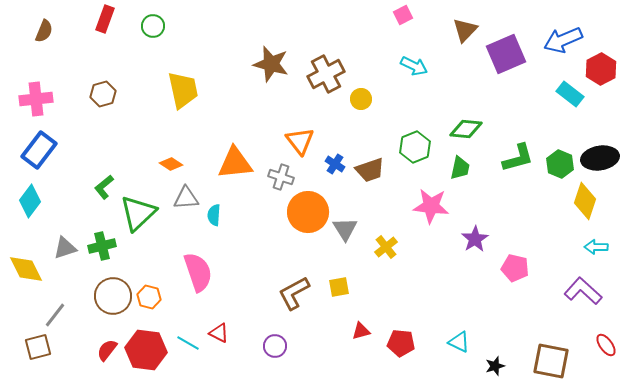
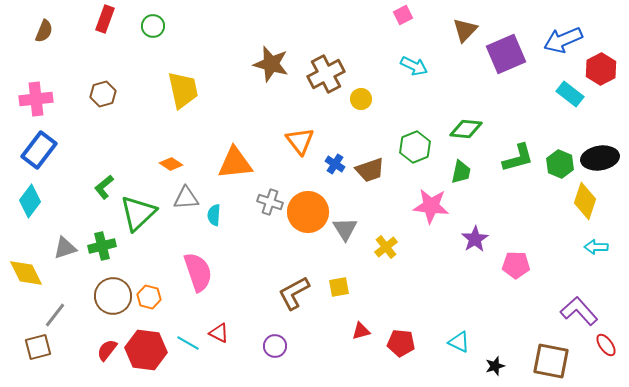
green trapezoid at (460, 168): moved 1 px right, 4 px down
gray cross at (281, 177): moved 11 px left, 25 px down
pink pentagon at (515, 268): moved 1 px right, 3 px up; rotated 12 degrees counterclockwise
yellow diamond at (26, 269): moved 4 px down
purple L-shape at (583, 291): moved 4 px left, 20 px down; rotated 6 degrees clockwise
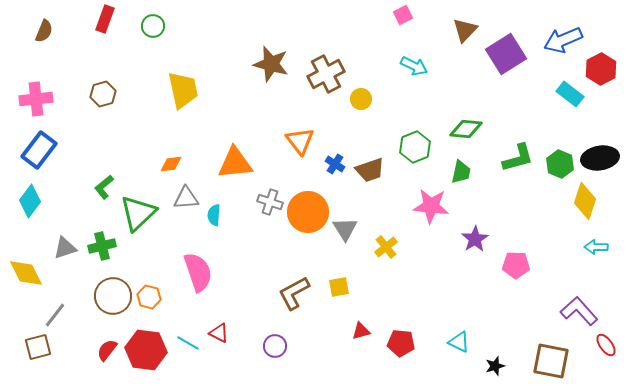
purple square at (506, 54): rotated 9 degrees counterclockwise
orange diamond at (171, 164): rotated 40 degrees counterclockwise
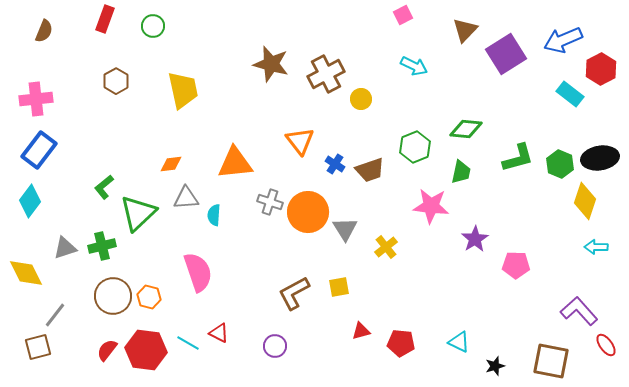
brown hexagon at (103, 94): moved 13 px right, 13 px up; rotated 15 degrees counterclockwise
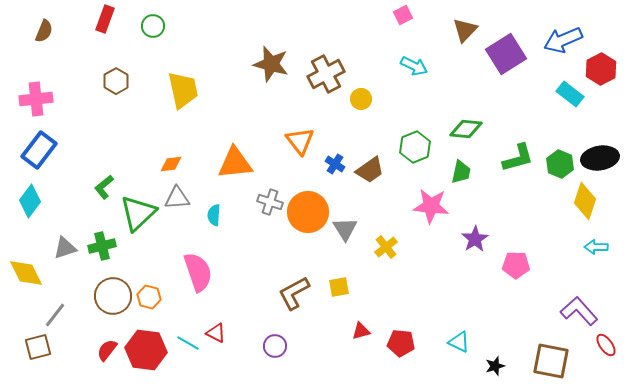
brown trapezoid at (370, 170): rotated 16 degrees counterclockwise
gray triangle at (186, 198): moved 9 px left
red triangle at (219, 333): moved 3 px left
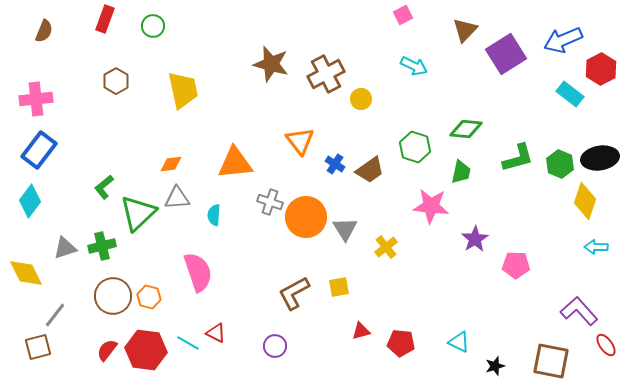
green hexagon at (415, 147): rotated 20 degrees counterclockwise
orange circle at (308, 212): moved 2 px left, 5 px down
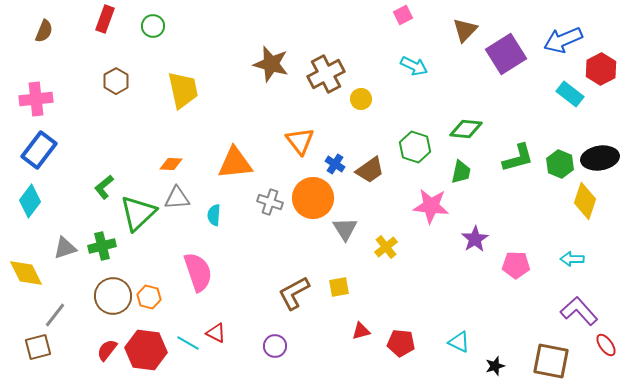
orange diamond at (171, 164): rotated 10 degrees clockwise
orange circle at (306, 217): moved 7 px right, 19 px up
cyan arrow at (596, 247): moved 24 px left, 12 px down
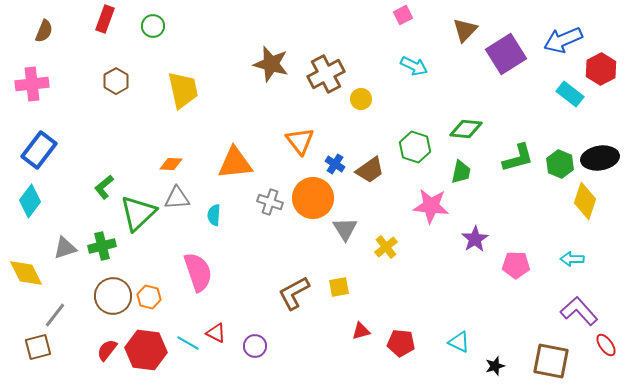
pink cross at (36, 99): moved 4 px left, 15 px up
purple circle at (275, 346): moved 20 px left
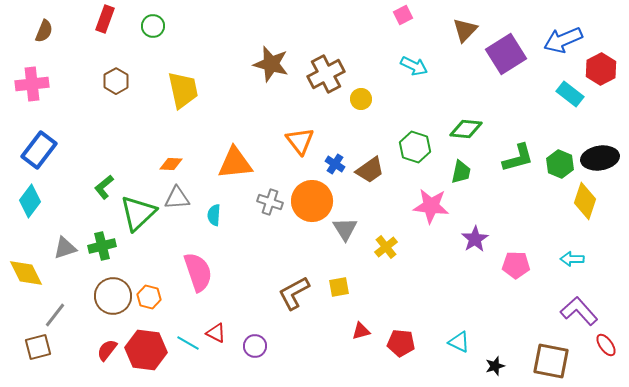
orange circle at (313, 198): moved 1 px left, 3 px down
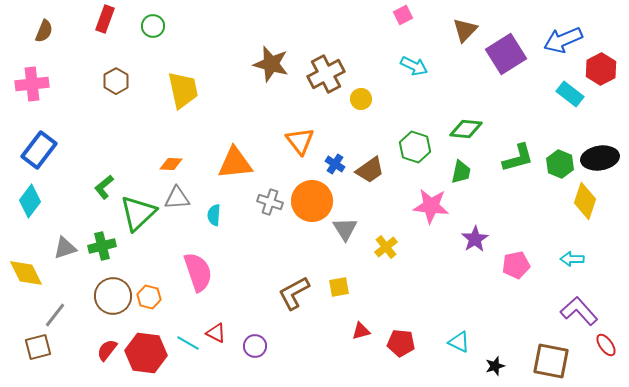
pink pentagon at (516, 265): rotated 12 degrees counterclockwise
red hexagon at (146, 350): moved 3 px down
